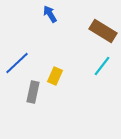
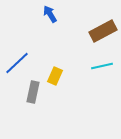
brown rectangle: rotated 60 degrees counterclockwise
cyan line: rotated 40 degrees clockwise
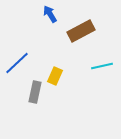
brown rectangle: moved 22 px left
gray rectangle: moved 2 px right
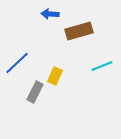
blue arrow: rotated 54 degrees counterclockwise
brown rectangle: moved 2 px left; rotated 12 degrees clockwise
cyan line: rotated 10 degrees counterclockwise
gray rectangle: rotated 15 degrees clockwise
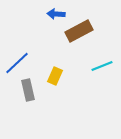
blue arrow: moved 6 px right
brown rectangle: rotated 12 degrees counterclockwise
gray rectangle: moved 7 px left, 2 px up; rotated 40 degrees counterclockwise
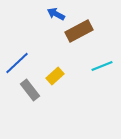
blue arrow: rotated 24 degrees clockwise
yellow rectangle: rotated 24 degrees clockwise
gray rectangle: moved 2 px right; rotated 25 degrees counterclockwise
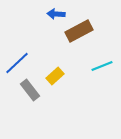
blue arrow: rotated 24 degrees counterclockwise
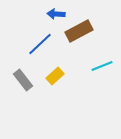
blue line: moved 23 px right, 19 px up
gray rectangle: moved 7 px left, 10 px up
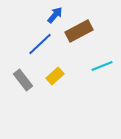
blue arrow: moved 1 px left, 1 px down; rotated 126 degrees clockwise
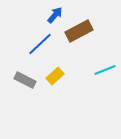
cyan line: moved 3 px right, 4 px down
gray rectangle: moved 2 px right; rotated 25 degrees counterclockwise
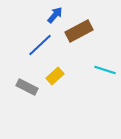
blue line: moved 1 px down
cyan line: rotated 40 degrees clockwise
gray rectangle: moved 2 px right, 7 px down
